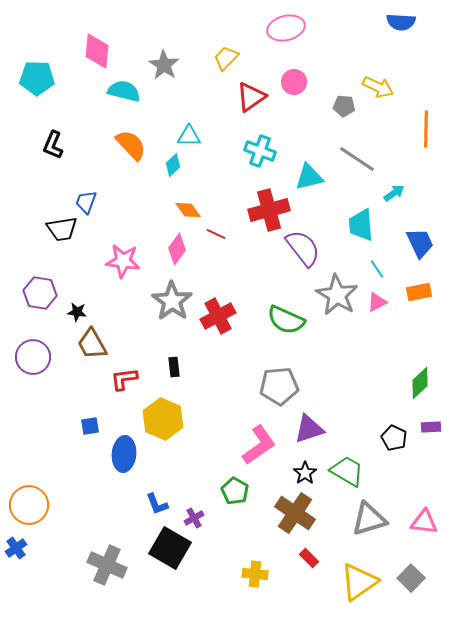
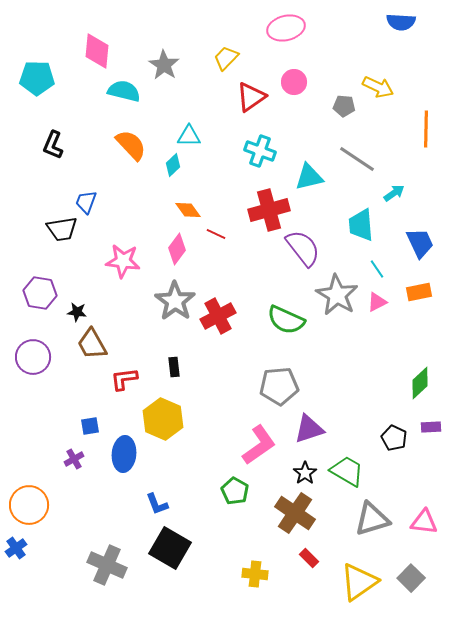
gray star at (172, 301): moved 3 px right
purple cross at (194, 518): moved 120 px left, 59 px up
gray triangle at (369, 519): moved 3 px right
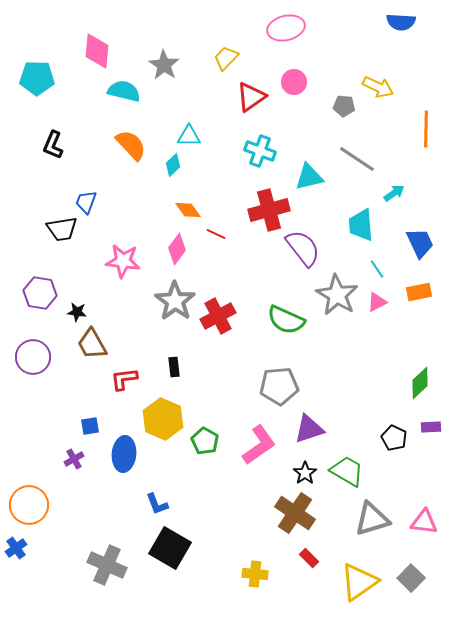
green pentagon at (235, 491): moved 30 px left, 50 px up
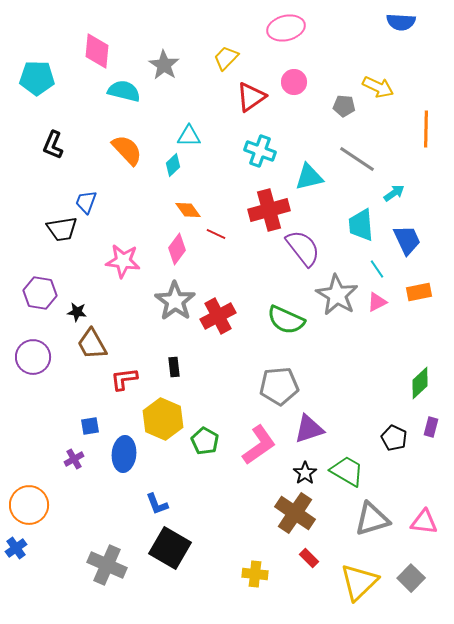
orange semicircle at (131, 145): moved 4 px left, 5 px down
blue trapezoid at (420, 243): moved 13 px left, 3 px up
purple rectangle at (431, 427): rotated 72 degrees counterclockwise
yellow triangle at (359, 582): rotated 9 degrees counterclockwise
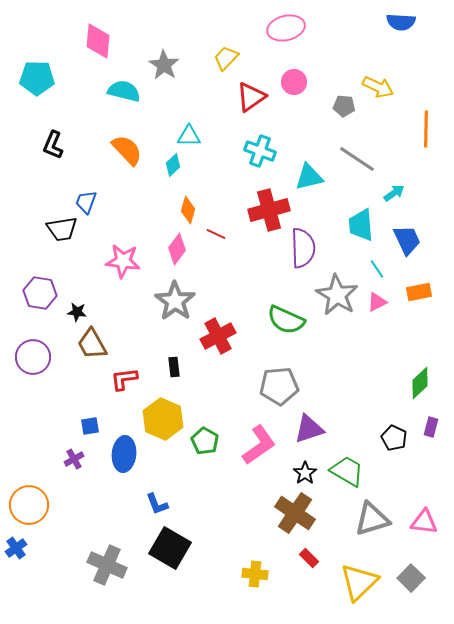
pink diamond at (97, 51): moved 1 px right, 10 px up
orange diamond at (188, 210): rotated 52 degrees clockwise
purple semicircle at (303, 248): rotated 36 degrees clockwise
red cross at (218, 316): moved 20 px down
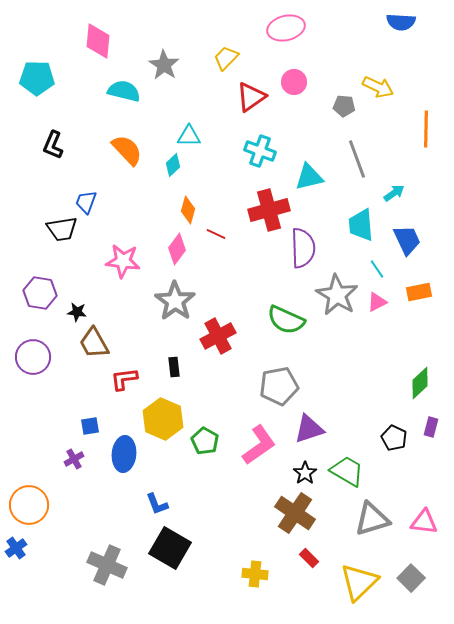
gray line at (357, 159): rotated 36 degrees clockwise
brown trapezoid at (92, 344): moved 2 px right, 1 px up
gray pentagon at (279, 386): rotated 6 degrees counterclockwise
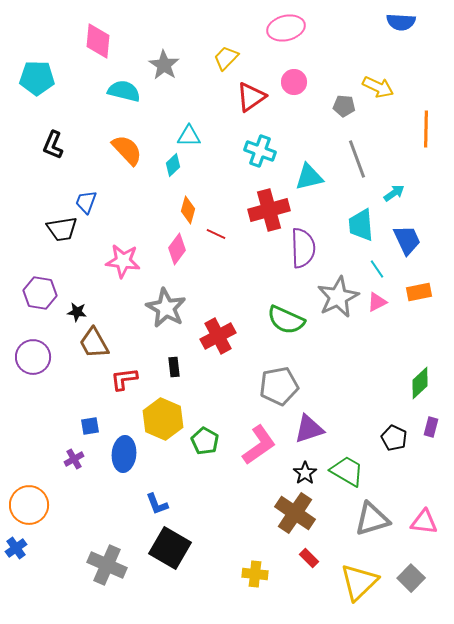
gray star at (337, 295): moved 1 px right, 2 px down; rotated 15 degrees clockwise
gray star at (175, 301): moved 9 px left, 7 px down; rotated 6 degrees counterclockwise
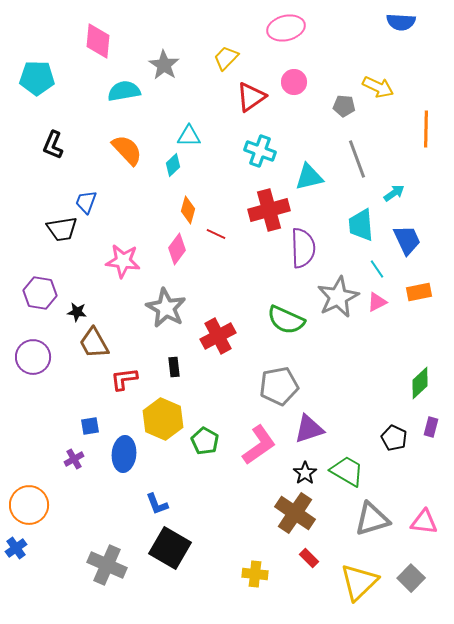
cyan semicircle at (124, 91): rotated 24 degrees counterclockwise
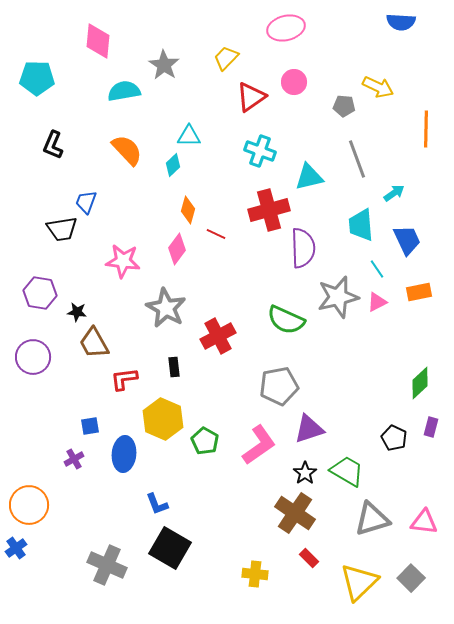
gray star at (338, 297): rotated 12 degrees clockwise
